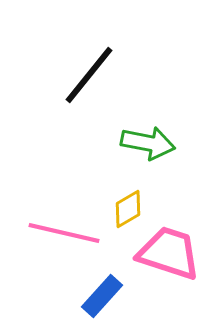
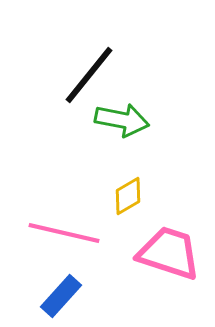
green arrow: moved 26 px left, 23 px up
yellow diamond: moved 13 px up
blue rectangle: moved 41 px left
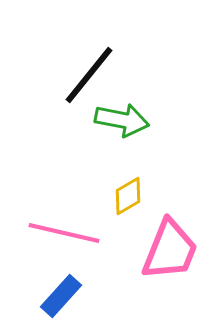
pink trapezoid: moved 1 px right, 3 px up; rotated 94 degrees clockwise
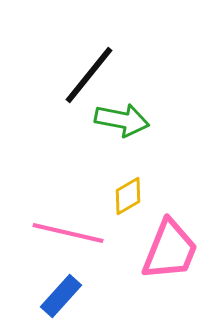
pink line: moved 4 px right
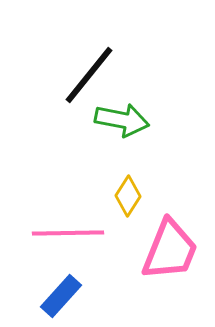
yellow diamond: rotated 27 degrees counterclockwise
pink line: rotated 14 degrees counterclockwise
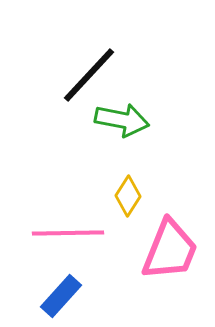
black line: rotated 4 degrees clockwise
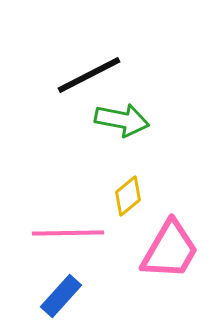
black line: rotated 20 degrees clockwise
yellow diamond: rotated 18 degrees clockwise
pink trapezoid: rotated 8 degrees clockwise
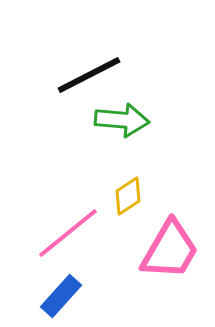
green arrow: rotated 6 degrees counterclockwise
yellow diamond: rotated 6 degrees clockwise
pink line: rotated 38 degrees counterclockwise
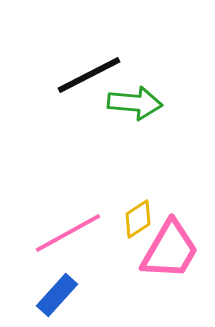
green arrow: moved 13 px right, 17 px up
yellow diamond: moved 10 px right, 23 px down
pink line: rotated 10 degrees clockwise
blue rectangle: moved 4 px left, 1 px up
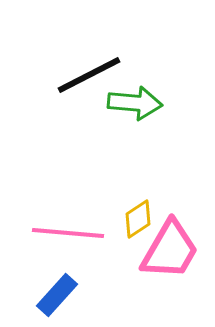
pink line: rotated 34 degrees clockwise
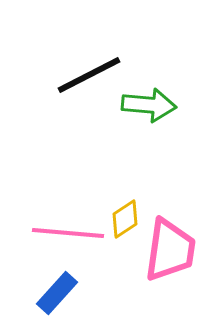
green arrow: moved 14 px right, 2 px down
yellow diamond: moved 13 px left
pink trapezoid: rotated 22 degrees counterclockwise
blue rectangle: moved 2 px up
